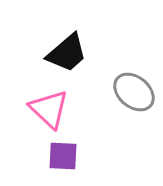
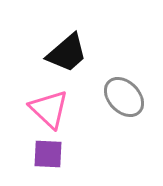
gray ellipse: moved 10 px left, 5 px down; rotated 6 degrees clockwise
purple square: moved 15 px left, 2 px up
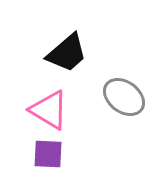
gray ellipse: rotated 9 degrees counterclockwise
pink triangle: moved 1 px down; rotated 12 degrees counterclockwise
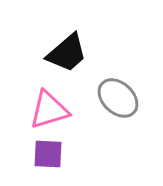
gray ellipse: moved 6 px left, 1 px down; rotated 6 degrees clockwise
pink triangle: rotated 48 degrees counterclockwise
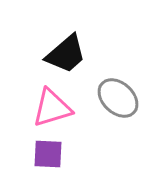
black trapezoid: moved 1 px left, 1 px down
pink triangle: moved 3 px right, 2 px up
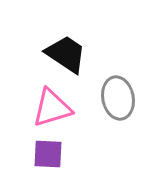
black trapezoid: rotated 105 degrees counterclockwise
gray ellipse: rotated 36 degrees clockwise
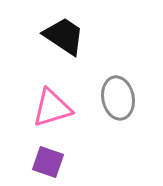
black trapezoid: moved 2 px left, 18 px up
purple square: moved 8 px down; rotated 16 degrees clockwise
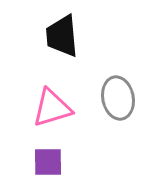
black trapezoid: moved 2 px left; rotated 129 degrees counterclockwise
purple square: rotated 20 degrees counterclockwise
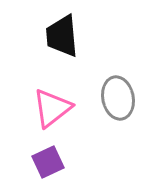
pink triangle: rotated 21 degrees counterclockwise
purple square: rotated 24 degrees counterclockwise
